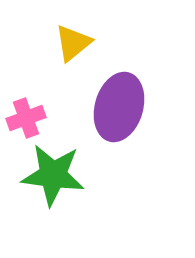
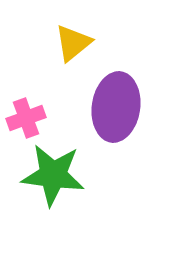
purple ellipse: moved 3 px left; rotated 8 degrees counterclockwise
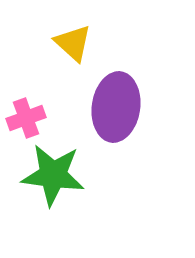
yellow triangle: rotated 39 degrees counterclockwise
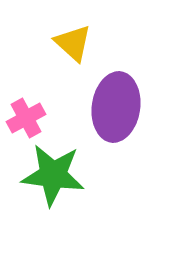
pink cross: rotated 9 degrees counterclockwise
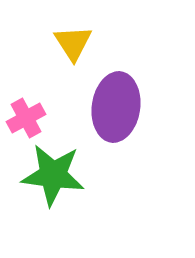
yellow triangle: rotated 15 degrees clockwise
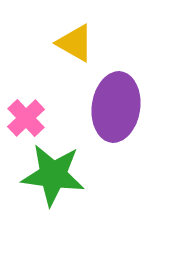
yellow triangle: moved 2 px right; rotated 27 degrees counterclockwise
pink cross: rotated 15 degrees counterclockwise
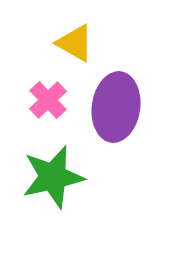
pink cross: moved 22 px right, 18 px up
green star: moved 2 px down; rotated 20 degrees counterclockwise
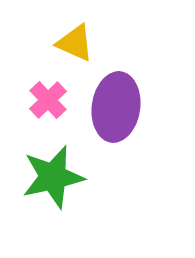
yellow triangle: rotated 6 degrees counterclockwise
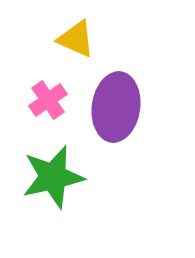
yellow triangle: moved 1 px right, 4 px up
pink cross: rotated 9 degrees clockwise
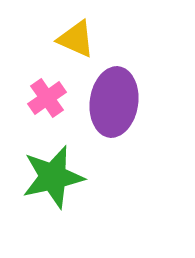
pink cross: moved 1 px left, 2 px up
purple ellipse: moved 2 px left, 5 px up
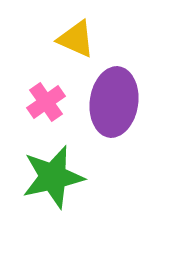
pink cross: moved 1 px left, 4 px down
